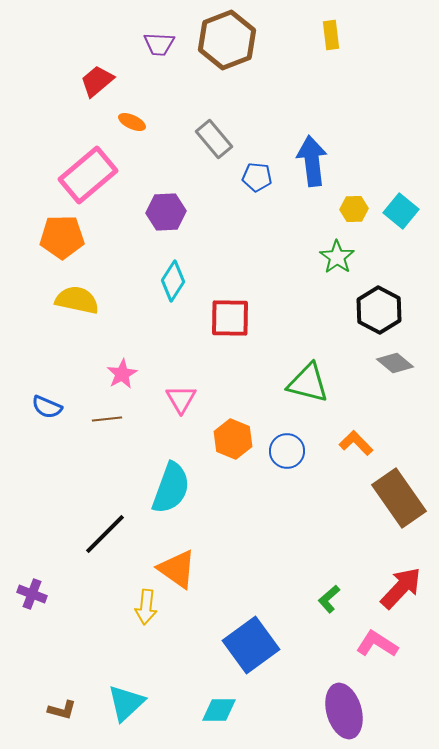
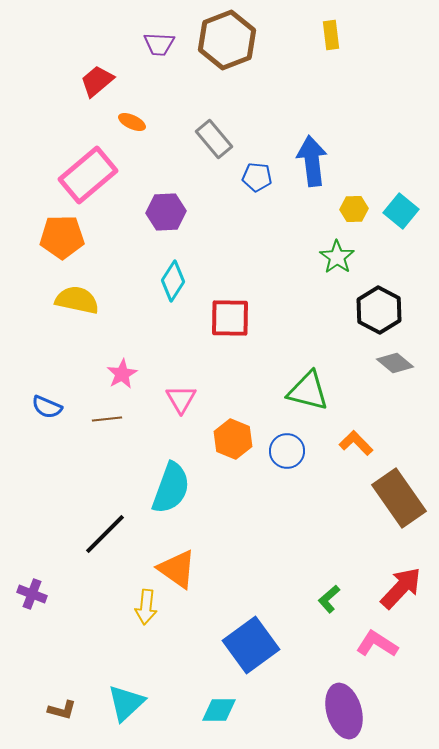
green triangle at (308, 383): moved 8 px down
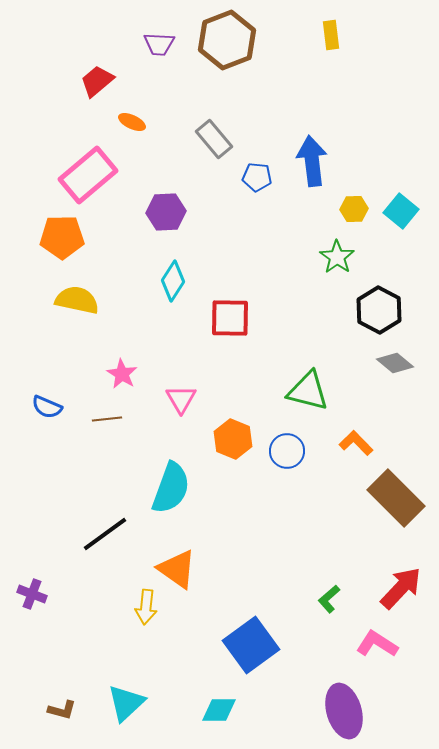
pink star at (122, 374): rotated 12 degrees counterclockwise
brown rectangle at (399, 498): moved 3 px left; rotated 10 degrees counterclockwise
black line at (105, 534): rotated 9 degrees clockwise
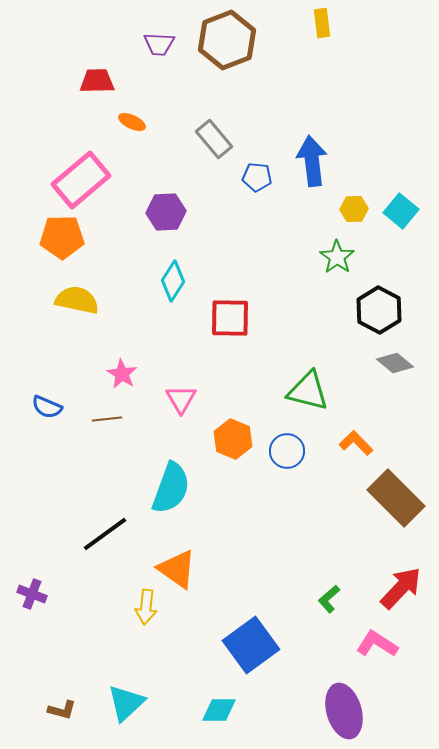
yellow rectangle at (331, 35): moved 9 px left, 12 px up
red trapezoid at (97, 81): rotated 39 degrees clockwise
pink rectangle at (88, 175): moved 7 px left, 5 px down
